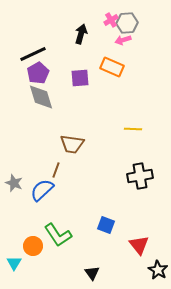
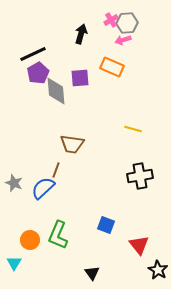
gray diamond: moved 15 px right, 6 px up; rotated 12 degrees clockwise
yellow line: rotated 12 degrees clockwise
blue semicircle: moved 1 px right, 2 px up
green L-shape: rotated 56 degrees clockwise
orange circle: moved 3 px left, 6 px up
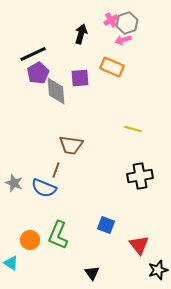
gray hexagon: rotated 15 degrees counterclockwise
brown trapezoid: moved 1 px left, 1 px down
blue semicircle: moved 1 px right; rotated 115 degrees counterclockwise
cyan triangle: moved 3 px left; rotated 28 degrees counterclockwise
black star: rotated 24 degrees clockwise
